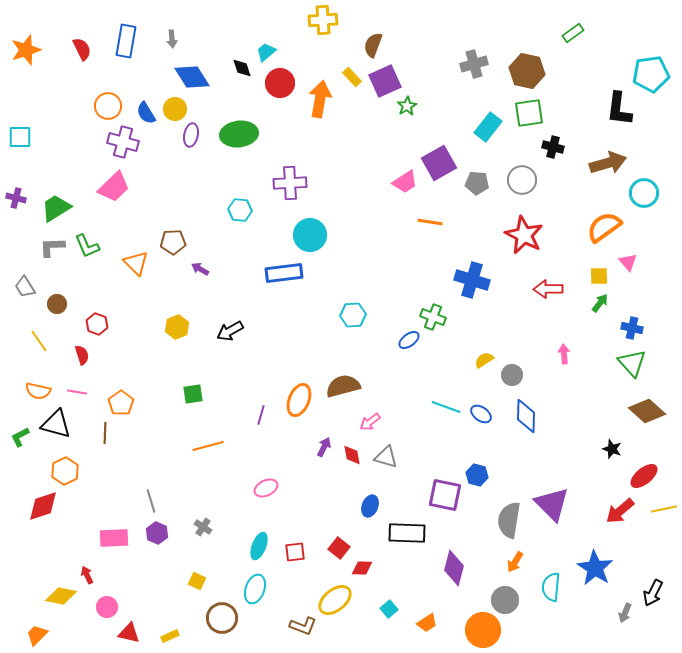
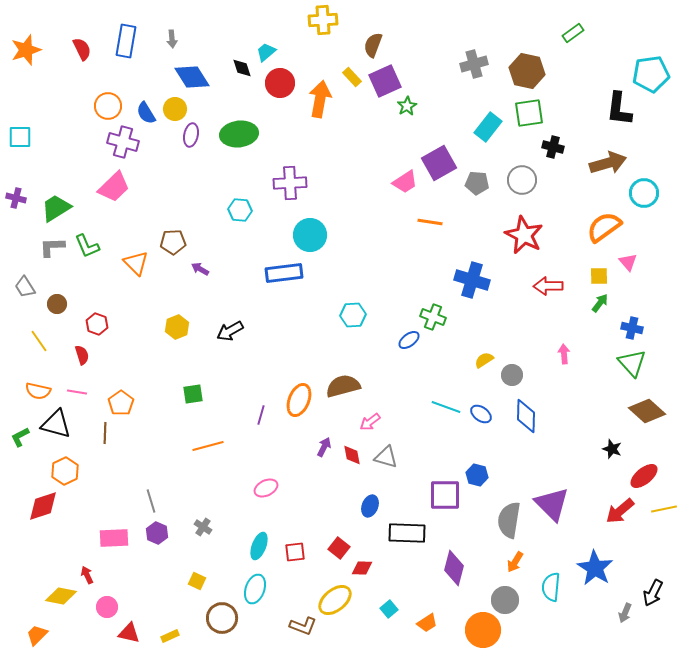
red arrow at (548, 289): moved 3 px up
purple square at (445, 495): rotated 12 degrees counterclockwise
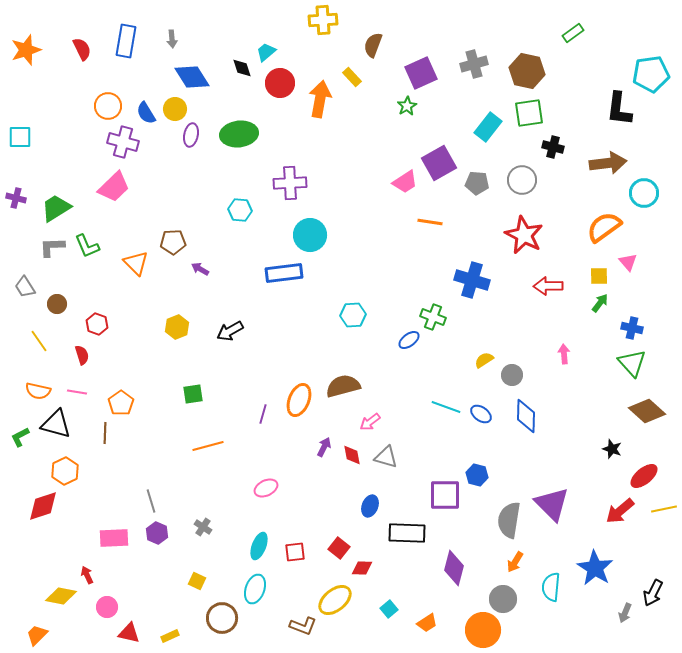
purple square at (385, 81): moved 36 px right, 8 px up
brown arrow at (608, 163): rotated 9 degrees clockwise
purple line at (261, 415): moved 2 px right, 1 px up
gray circle at (505, 600): moved 2 px left, 1 px up
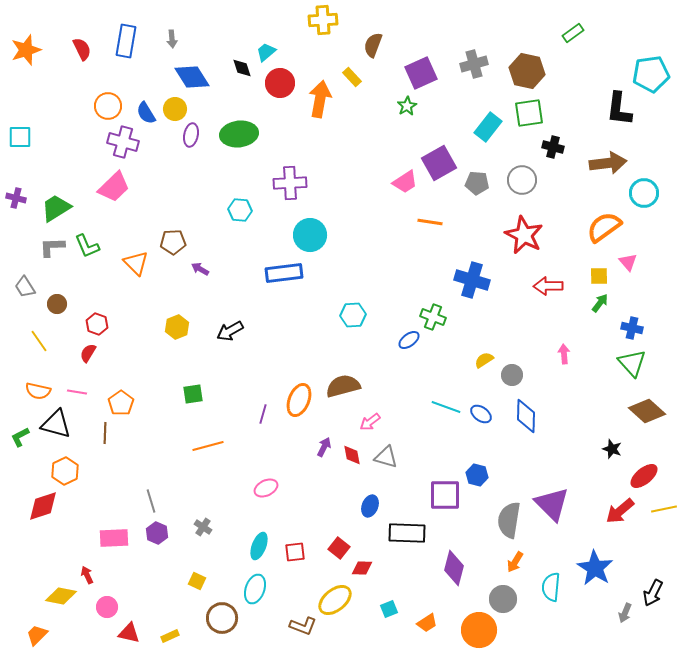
red semicircle at (82, 355): moved 6 px right, 2 px up; rotated 132 degrees counterclockwise
cyan square at (389, 609): rotated 18 degrees clockwise
orange circle at (483, 630): moved 4 px left
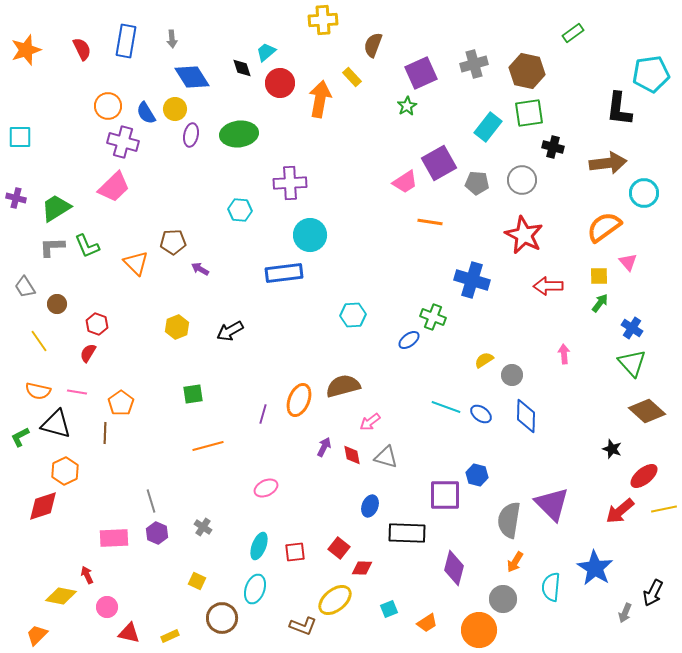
blue cross at (632, 328): rotated 20 degrees clockwise
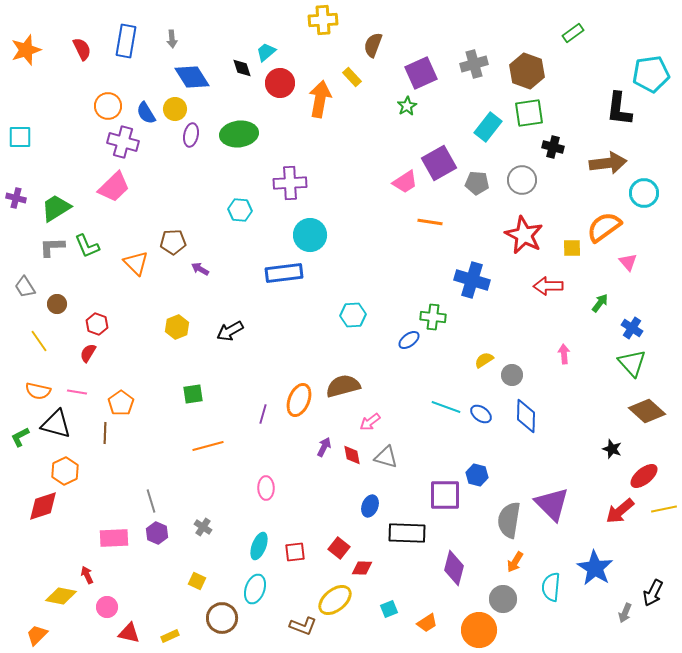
brown hexagon at (527, 71): rotated 8 degrees clockwise
yellow square at (599, 276): moved 27 px left, 28 px up
green cross at (433, 317): rotated 15 degrees counterclockwise
pink ellipse at (266, 488): rotated 65 degrees counterclockwise
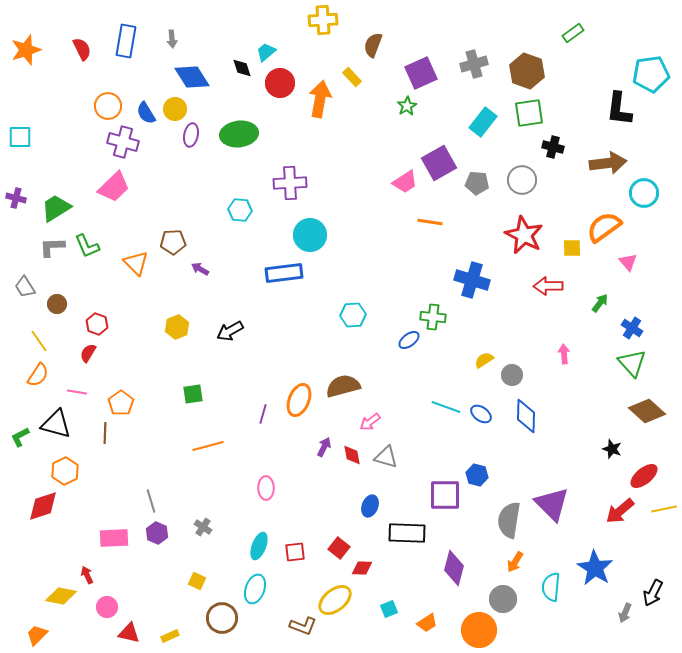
cyan rectangle at (488, 127): moved 5 px left, 5 px up
orange semicircle at (38, 391): moved 16 px up; rotated 70 degrees counterclockwise
